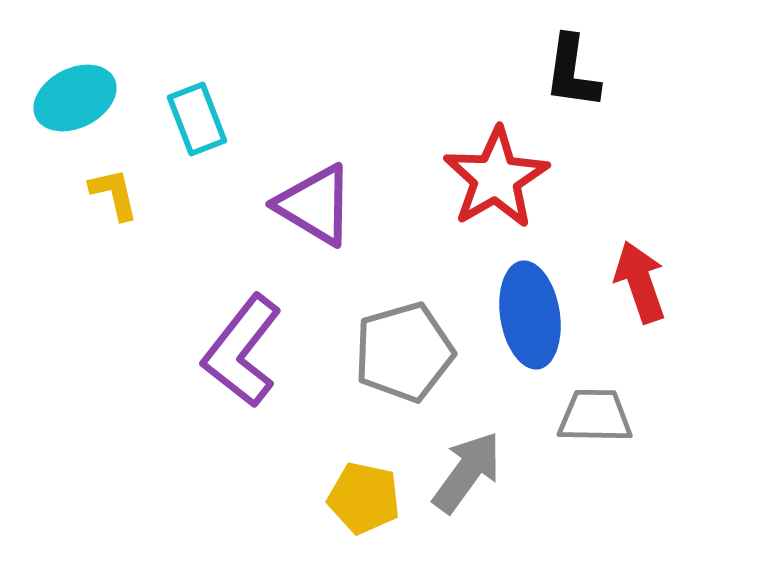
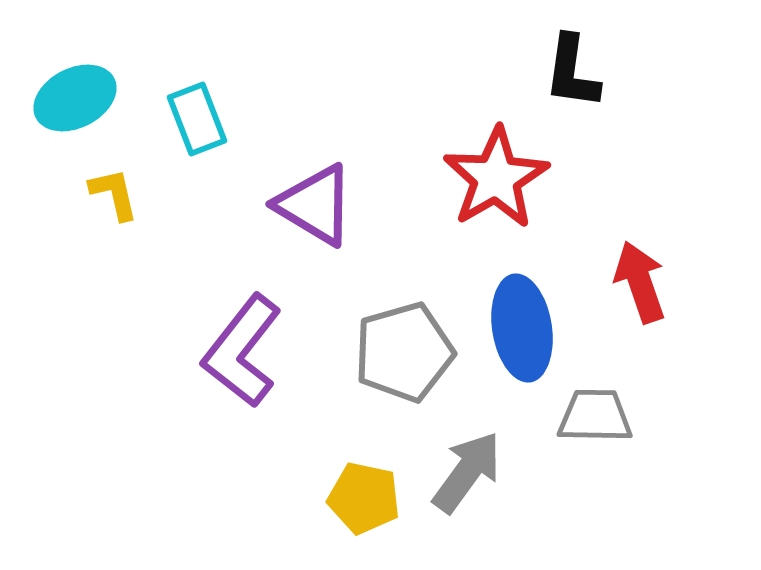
blue ellipse: moved 8 px left, 13 px down
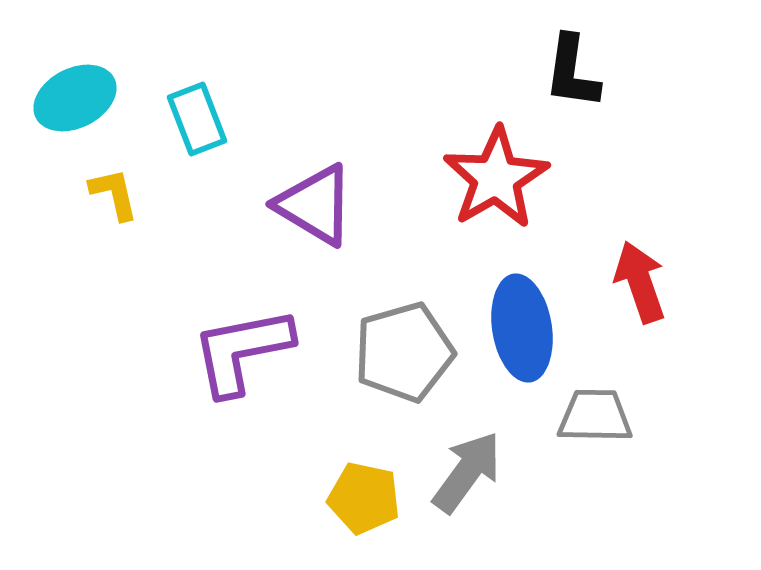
purple L-shape: rotated 41 degrees clockwise
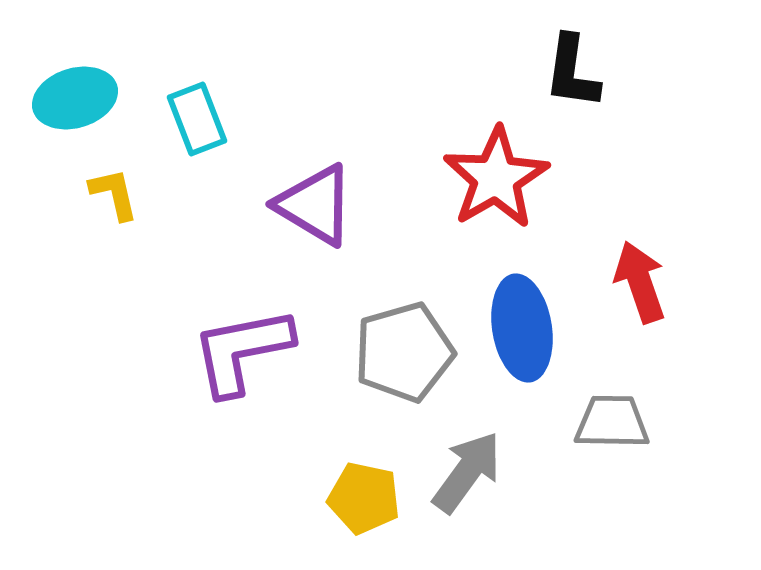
cyan ellipse: rotated 10 degrees clockwise
gray trapezoid: moved 17 px right, 6 px down
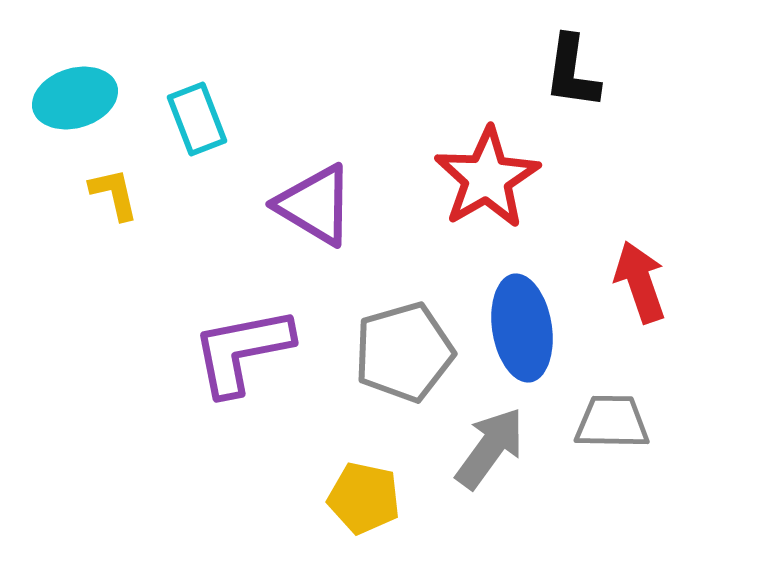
red star: moved 9 px left
gray arrow: moved 23 px right, 24 px up
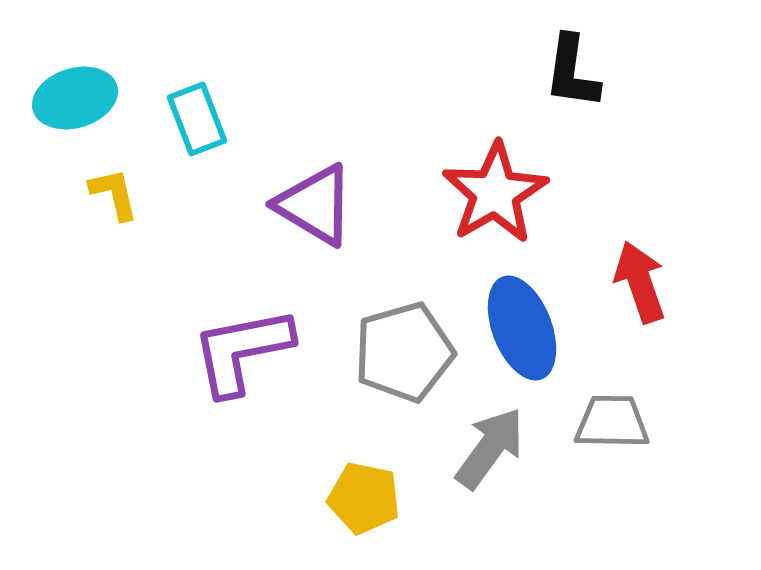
red star: moved 8 px right, 15 px down
blue ellipse: rotated 12 degrees counterclockwise
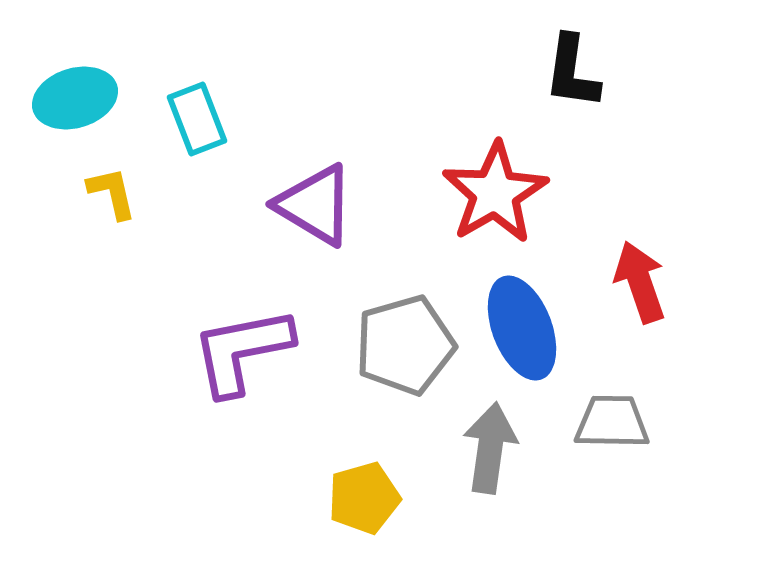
yellow L-shape: moved 2 px left, 1 px up
gray pentagon: moved 1 px right, 7 px up
gray arrow: rotated 28 degrees counterclockwise
yellow pentagon: rotated 28 degrees counterclockwise
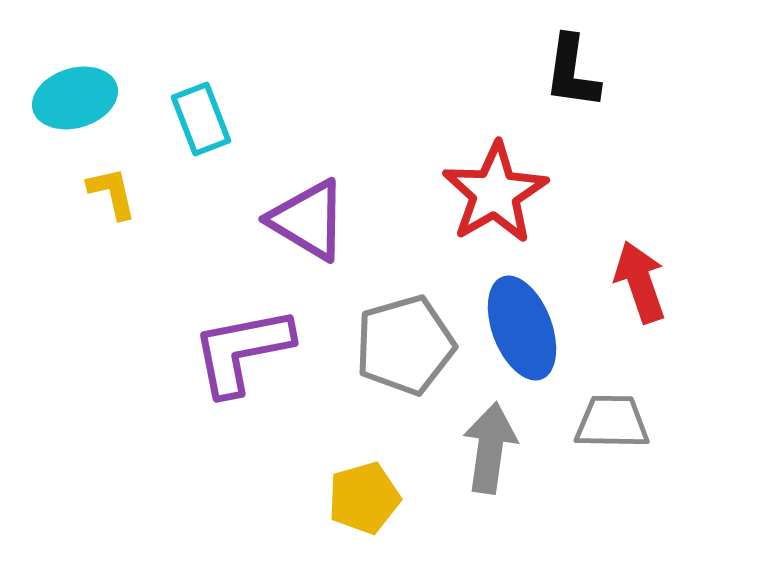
cyan rectangle: moved 4 px right
purple triangle: moved 7 px left, 15 px down
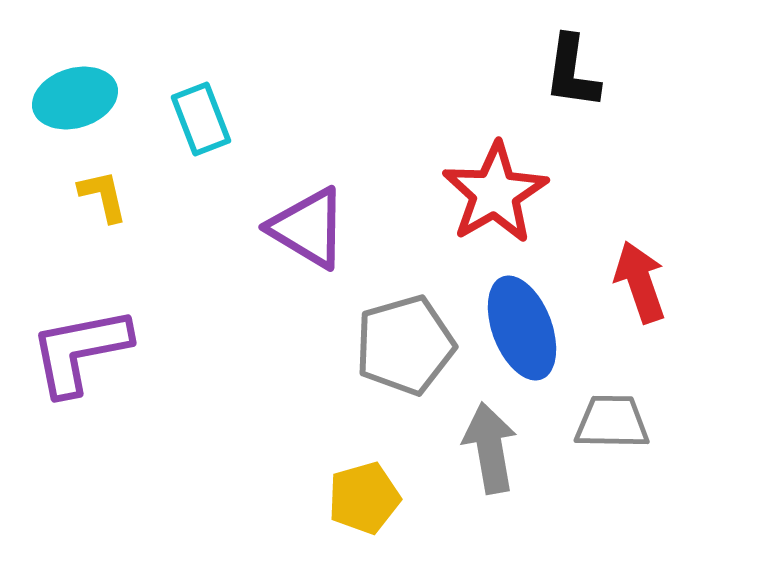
yellow L-shape: moved 9 px left, 3 px down
purple triangle: moved 8 px down
purple L-shape: moved 162 px left
gray arrow: rotated 18 degrees counterclockwise
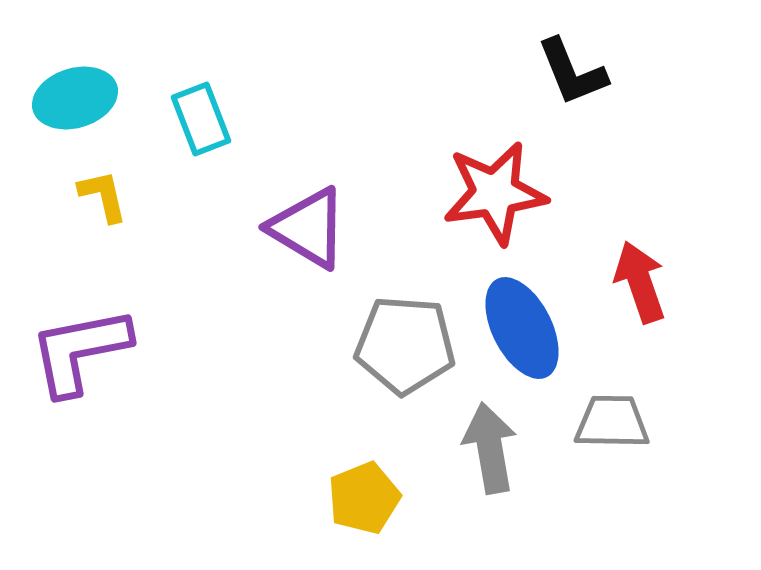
black L-shape: rotated 30 degrees counterclockwise
red star: rotated 22 degrees clockwise
blue ellipse: rotated 6 degrees counterclockwise
gray pentagon: rotated 20 degrees clockwise
yellow pentagon: rotated 6 degrees counterclockwise
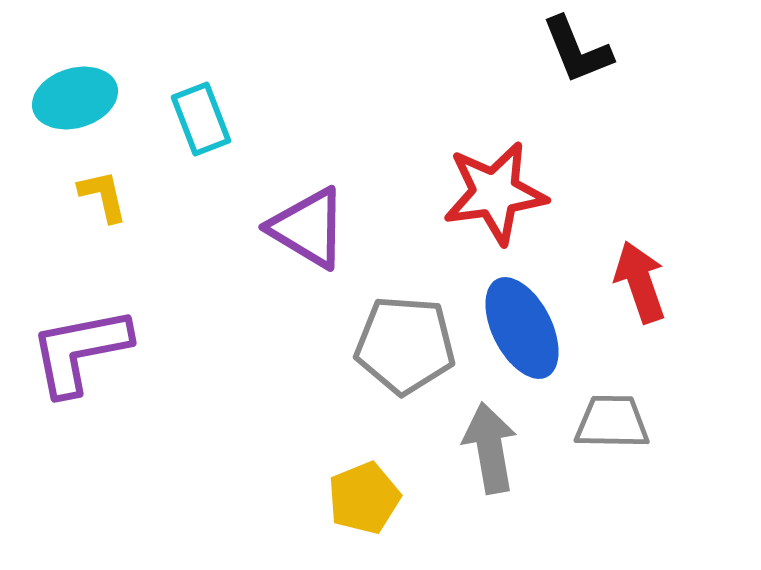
black L-shape: moved 5 px right, 22 px up
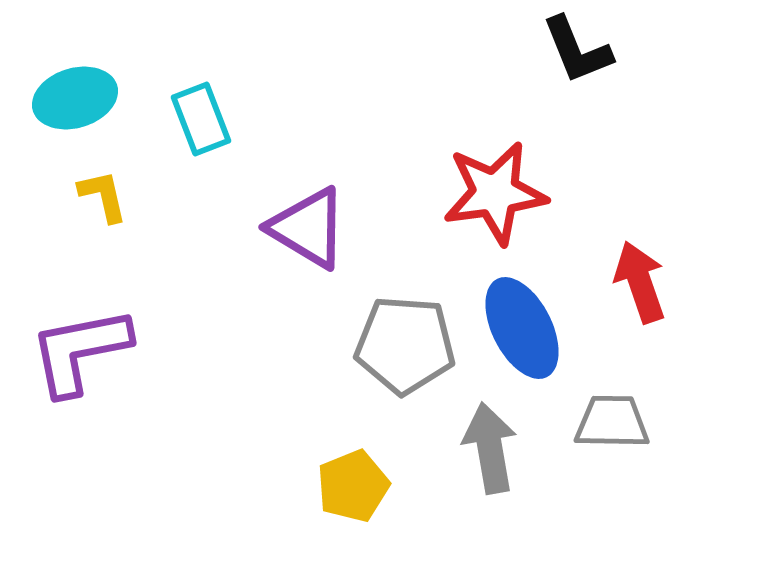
yellow pentagon: moved 11 px left, 12 px up
